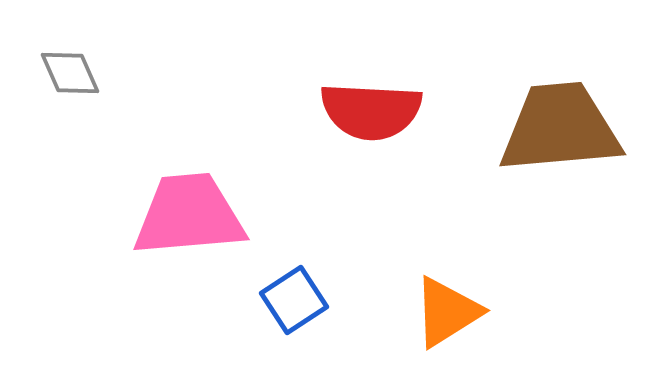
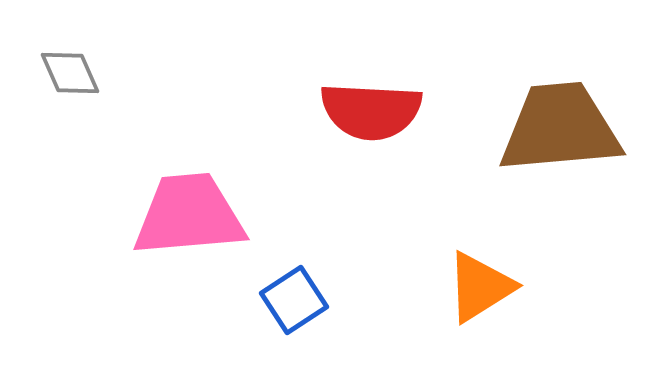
orange triangle: moved 33 px right, 25 px up
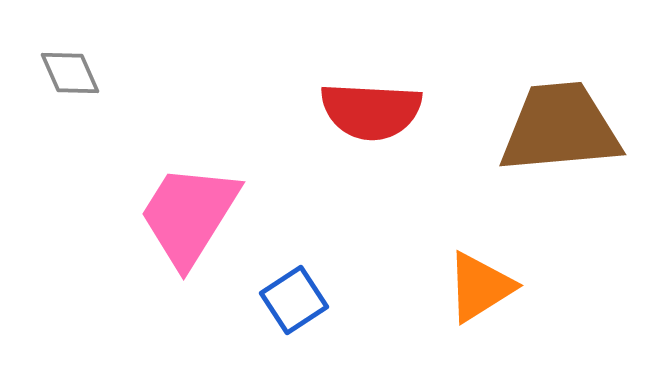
pink trapezoid: rotated 53 degrees counterclockwise
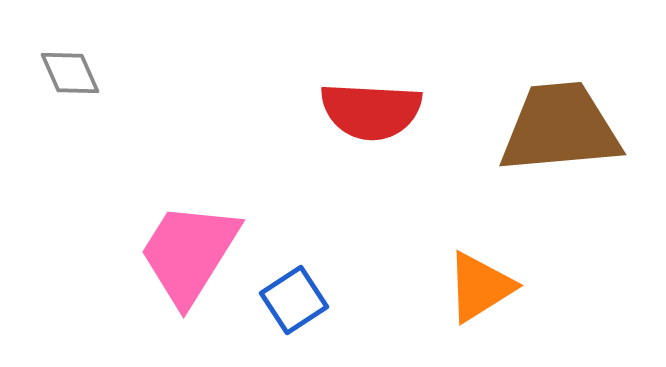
pink trapezoid: moved 38 px down
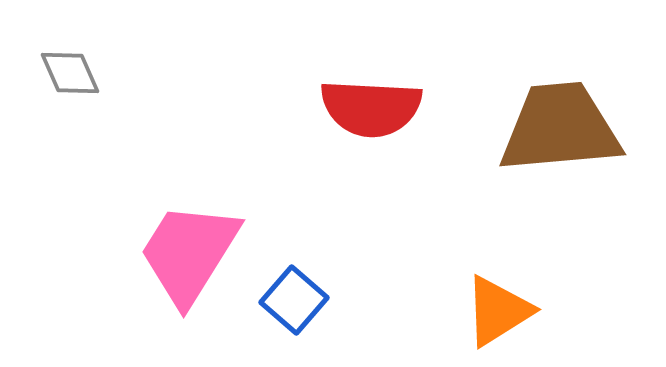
red semicircle: moved 3 px up
orange triangle: moved 18 px right, 24 px down
blue square: rotated 16 degrees counterclockwise
